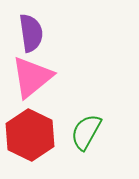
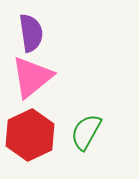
red hexagon: rotated 9 degrees clockwise
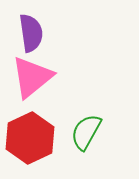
red hexagon: moved 3 px down
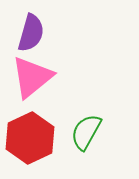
purple semicircle: rotated 24 degrees clockwise
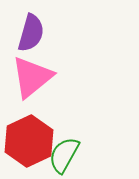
green semicircle: moved 22 px left, 23 px down
red hexagon: moved 1 px left, 3 px down
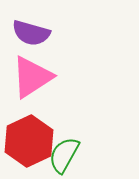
purple semicircle: rotated 90 degrees clockwise
pink triangle: rotated 6 degrees clockwise
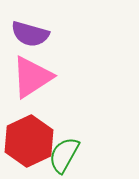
purple semicircle: moved 1 px left, 1 px down
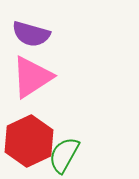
purple semicircle: moved 1 px right
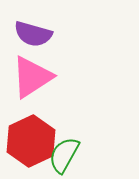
purple semicircle: moved 2 px right
red hexagon: moved 2 px right
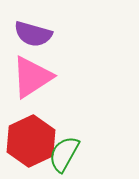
green semicircle: moved 1 px up
